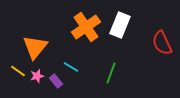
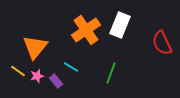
orange cross: moved 3 px down
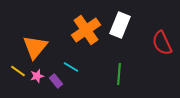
green line: moved 8 px right, 1 px down; rotated 15 degrees counterclockwise
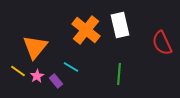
white rectangle: rotated 35 degrees counterclockwise
orange cross: rotated 16 degrees counterclockwise
pink star: rotated 16 degrees counterclockwise
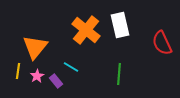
yellow line: rotated 63 degrees clockwise
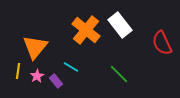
white rectangle: rotated 25 degrees counterclockwise
green line: rotated 50 degrees counterclockwise
